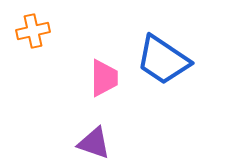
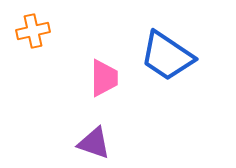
blue trapezoid: moved 4 px right, 4 px up
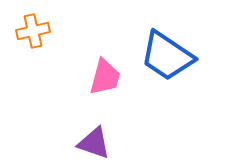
pink trapezoid: moved 1 px right, 1 px up; rotated 15 degrees clockwise
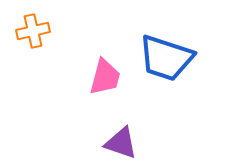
blue trapezoid: moved 1 px left, 2 px down; rotated 16 degrees counterclockwise
purple triangle: moved 27 px right
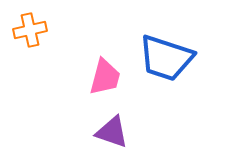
orange cross: moved 3 px left, 1 px up
purple triangle: moved 9 px left, 11 px up
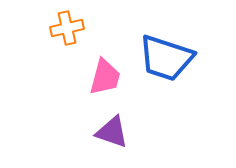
orange cross: moved 37 px right, 2 px up
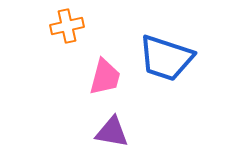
orange cross: moved 2 px up
purple triangle: rotated 9 degrees counterclockwise
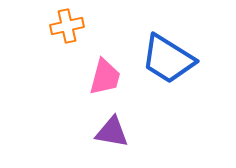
blue trapezoid: moved 2 px right, 1 px down; rotated 14 degrees clockwise
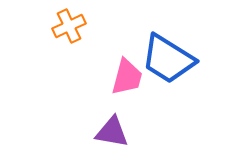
orange cross: moved 2 px right; rotated 12 degrees counterclockwise
pink trapezoid: moved 22 px right
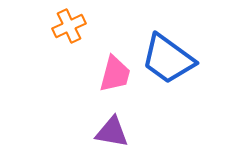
blue trapezoid: rotated 4 degrees clockwise
pink trapezoid: moved 12 px left, 3 px up
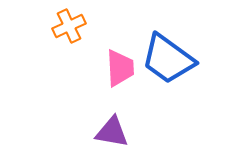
pink trapezoid: moved 5 px right, 6 px up; rotated 18 degrees counterclockwise
